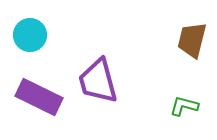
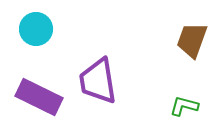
cyan circle: moved 6 px right, 6 px up
brown trapezoid: rotated 6 degrees clockwise
purple trapezoid: rotated 6 degrees clockwise
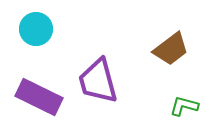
brown trapezoid: moved 21 px left, 9 px down; rotated 147 degrees counterclockwise
purple trapezoid: rotated 6 degrees counterclockwise
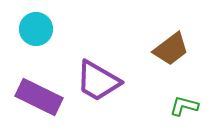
purple trapezoid: rotated 45 degrees counterclockwise
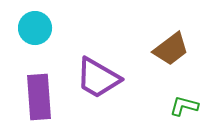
cyan circle: moved 1 px left, 1 px up
purple trapezoid: moved 3 px up
purple rectangle: rotated 60 degrees clockwise
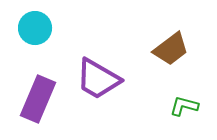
purple trapezoid: moved 1 px down
purple rectangle: moved 1 px left, 2 px down; rotated 27 degrees clockwise
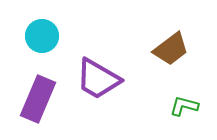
cyan circle: moved 7 px right, 8 px down
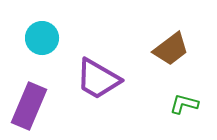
cyan circle: moved 2 px down
purple rectangle: moved 9 px left, 7 px down
green L-shape: moved 2 px up
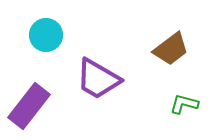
cyan circle: moved 4 px right, 3 px up
purple rectangle: rotated 15 degrees clockwise
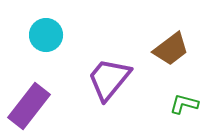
purple trapezoid: moved 11 px right; rotated 99 degrees clockwise
